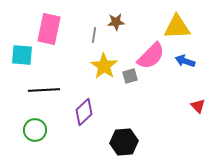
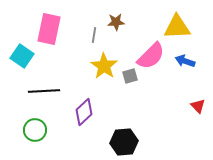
cyan square: moved 1 px down; rotated 30 degrees clockwise
black line: moved 1 px down
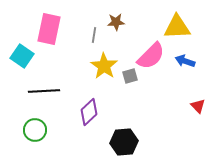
purple diamond: moved 5 px right
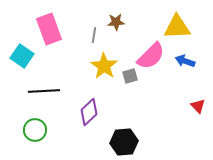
pink rectangle: rotated 32 degrees counterclockwise
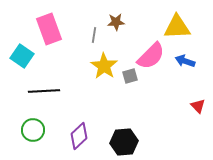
purple diamond: moved 10 px left, 24 px down
green circle: moved 2 px left
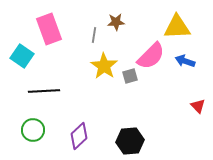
black hexagon: moved 6 px right, 1 px up
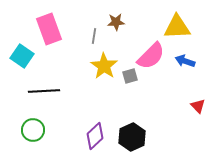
gray line: moved 1 px down
purple diamond: moved 16 px right
black hexagon: moved 2 px right, 4 px up; rotated 20 degrees counterclockwise
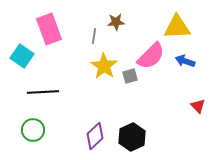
black line: moved 1 px left, 1 px down
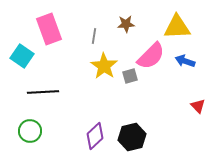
brown star: moved 10 px right, 2 px down
green circle: moved 3 px left, 1 px down
black hexagon: rotated 12 degrees clockwise
